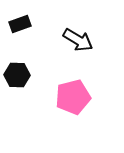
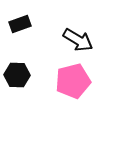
pink pentagon: moved 16 px up
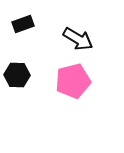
black rectangle: moved 3 px right
black arrow: moved 1 px up
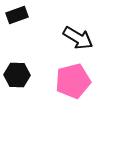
black rectangle: moved 6 px left, 9 px up
black arrow: moved 1 px up
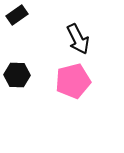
black rectangle: rotated 15 degrees counterclockwise
black arrow: moved 1 px down; rotated 32 degrees clockwise
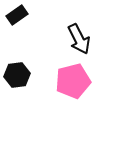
black arrow: moved 1 px right
black hexagon: rotated 10 degrees counterclockwise
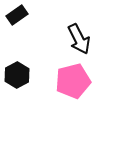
black hexagon: rotated 20 degrees counterclockwise
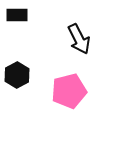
black rectangle: rotated 35 degrees clockwise
pink pentagon: moved 4 px left, 10 px down
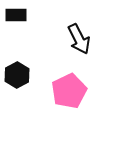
black rectangle: moved 1 px left
pink pentagon: rotated 12 degrees counterclockwise
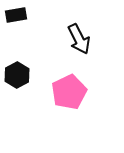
black rectangle: rotated 10 degrees counterclockwise
pink pentagon: moved 1 px down
